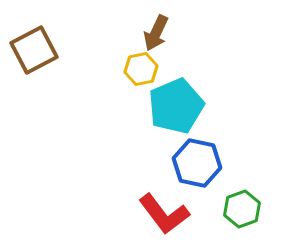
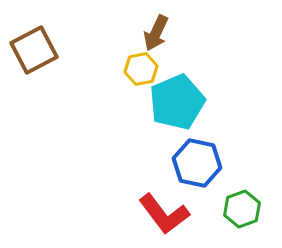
cyan pentagon: moved 1 px right, 4 px up
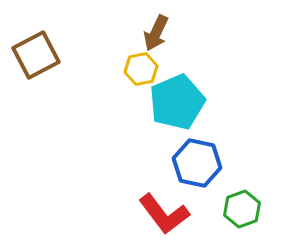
brown square: moved 2 px right, 5 px down
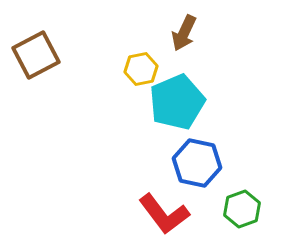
brown arrow: moved 28 px right
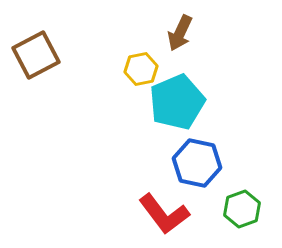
brown arrow: moved 4 px left
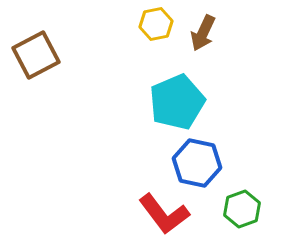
brown arrow: moved 23 px right
yellow hexagon: moved 15 px right, 45 px up
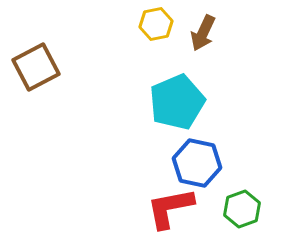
brown square: moved 12 px down
red L-shape: moved 6 px right, 6 px up; rotated 116 degrees clockwise
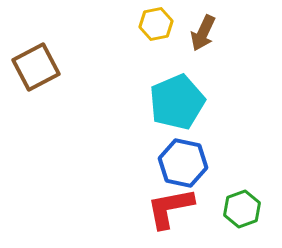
blue hexagon: moved 14 px left
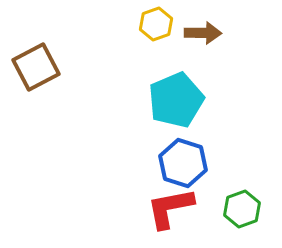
yellow hexagon: rotated 8 degrees counterclockwise
brown arrow: rotated 114 degrees counterclockwise
cyan pentagon: moved 1 px left, 2 px up
blue hexagon: rotated 6 degrees clockwise
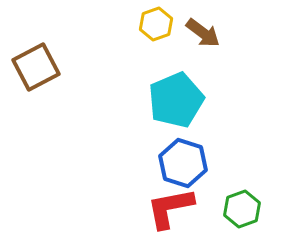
brown arrow: rotated 36 degrees clockwise
